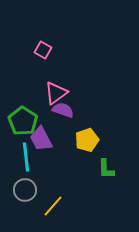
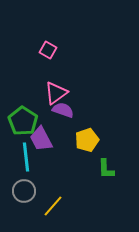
pink square: moved 5 px right
gray circle: moved 1 px left, 1 px down
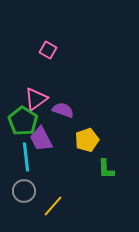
pink triangle: moved 20 px left, 6 px down
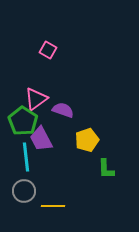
yellow line: rotated 50 degrees clockwise
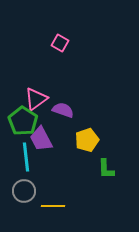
pink square: moved 12 px right, 7 px up
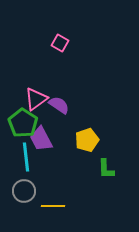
purple semicircle: moved 4 px left, 5 px up; rotated 15 degrees clockwise
green pentagon: moved 2 px down
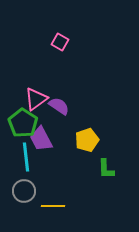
pink square: moved 1 px up
purple semicircle: moved 1 px down
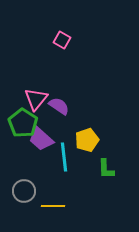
pink square: moved 2 px right, 2 px up
pink triangle: rotated 15 degrees counterclockwise
purple trapezoid: rotated 20 degrees counterclockwise
cyan line: moved 38 px right
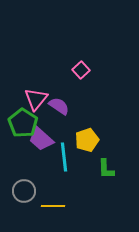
pink square: moved 19 px right, 30 px down; rotated 18 degrees clockwise
